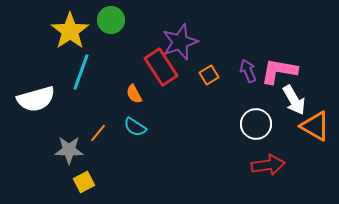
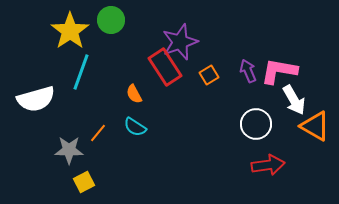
red rectangle: moved 4 px right
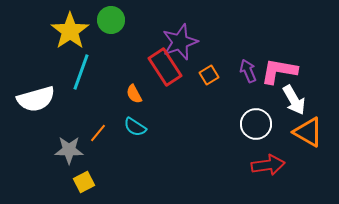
orange triangle: moved 7 px left, 6 px down
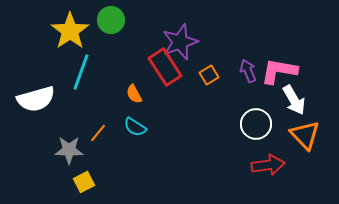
orange triangle: moved 3 px left, 3 px down; rotated 16 degrees clockwise
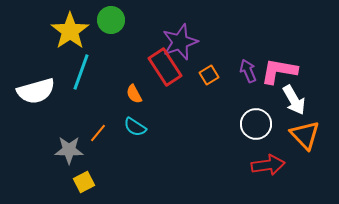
white semicircle: moved 8 px up
